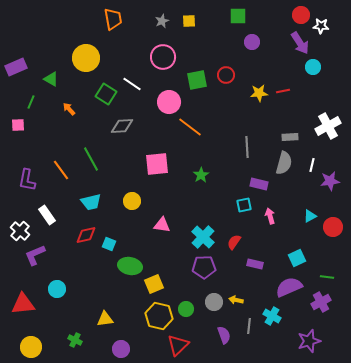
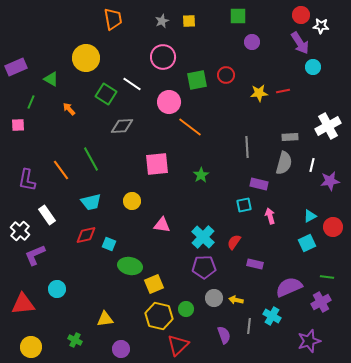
cyan square at (297, 258): moved 10 px right, 15 px up
gray circle at (214, 302): moved 4 px up
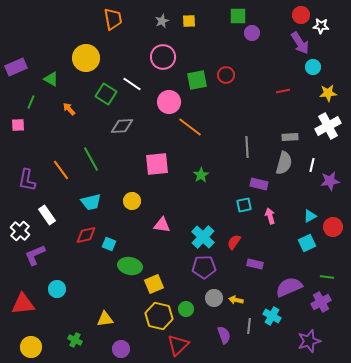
purple circle at (252, 42): moved 9 px up
yellow star at (259, 93): moved 69 px right
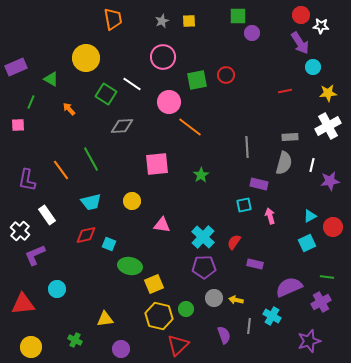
red line at (283, 91): moved 2 px right
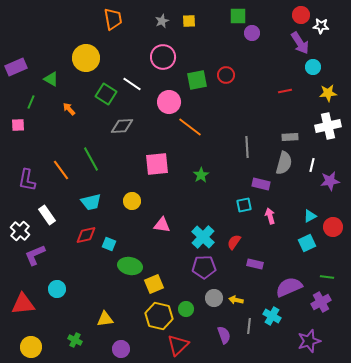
white cross at (328, 126): rotated 15 degrees clockwise
purple rectangle at (259, 184): moved 2 px right
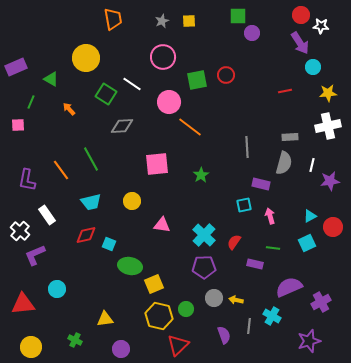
cyan cross at (203, 237): moved 1 px right, 2 px up
green line at (327, 277): moved 54 px left, 29 px up
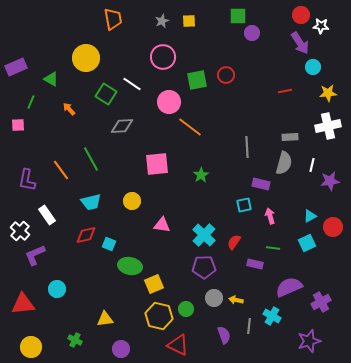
red triangle at (178, 345): rotated 50 degrees counterclockwise
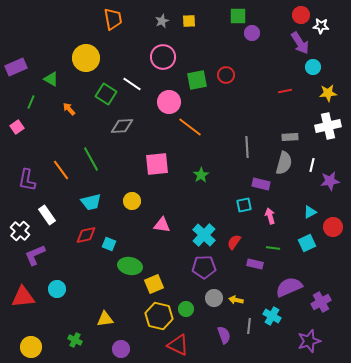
pink square at (18, 125): moved 1 px left, 2 px down; rotated 32 degrees counterclockwise
cyan triangle at (310, 216): moved 4 px up
red triangle at (23, 304): moved 7 px up
